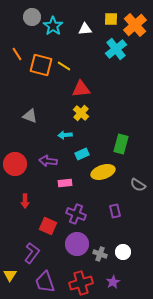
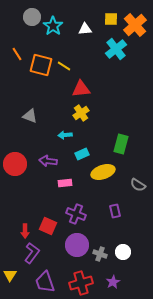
yellow cross: rotated 14 degrees clockwise
red arrow: moved 30 px down
purple circle: moved 1 px down
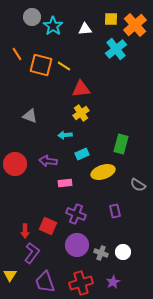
gray cross: moved 1 px right, 1 px up
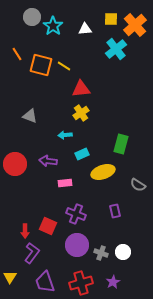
yellow triangle: moved 2 px down
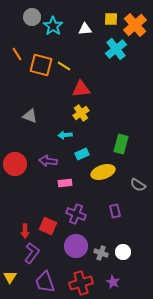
purple circle: moved 1 px left, 1 px down
purple star: rotated 16 degrees counterclockwise
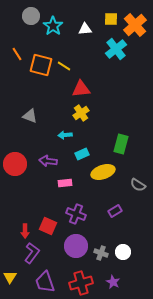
gray circle: moved 1 px left, 1 px up
purple rectangle: rotated 72 degrees clockwise
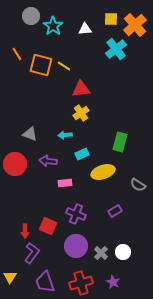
gray triangle: moved 18 px down
green rectangle: moved 1 px left, 2 px up
gray cross: rotated 24 degrees clockwise
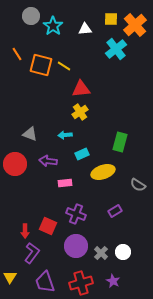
yellow cross: moved 1 px left, 1 px up
purple star: moved 1 px up
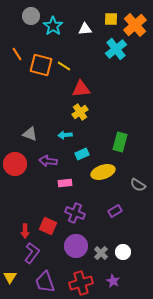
purple cross: moved 1 px left, 1 px up
